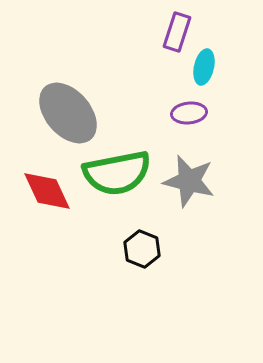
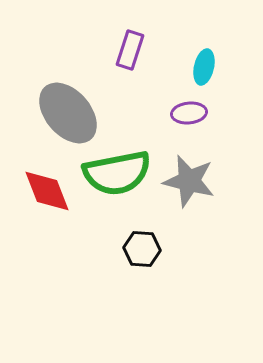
purple rectangle: moved 47 px left, 18 px down
red diamond: rotated 4 degrees clockwise
black hexagon: rotated 18 degrees counterclockwise
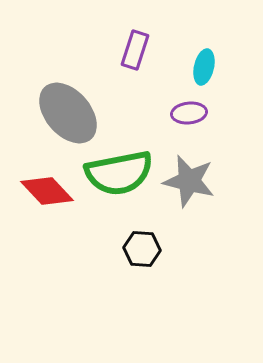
purple rectangle: moved 5 px right
green semicircle: moved 2 px right
red diamond: rotated 22 degrees counterclockwise
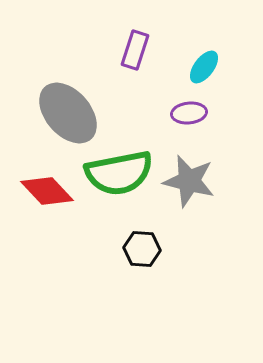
cyan ellipse: rotated 24 degrees clockwise
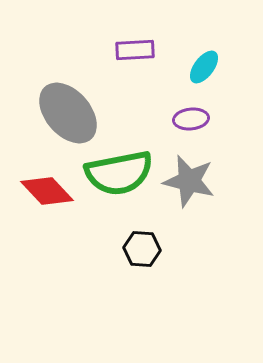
purple rectangle: rotated 69 degrees clockwise
purple ellipse: moved 2 px right, 6 px down
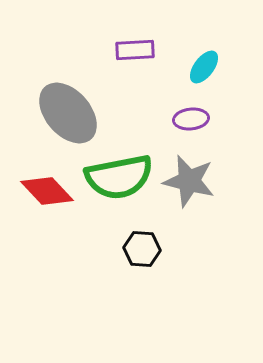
green semicircle: moved 4 px down
